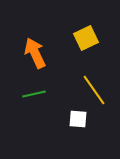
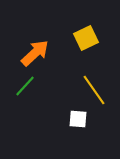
orange arrow: rotated 72 degrees clockwise
green line: moved 9 px left, 8 px up; rotated 35 degrees counterclockwise
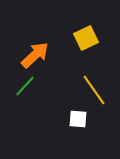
orange arrow: moved 2 px down
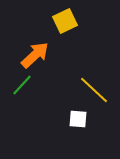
yellow square: moved 21 px left, 17 px up
green line: moved 3 px left, 1 px up
yellow line: rotated 12 degrees counterclockwise
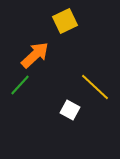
green line: moved 2 px left
yellow line: moved 1 px right, 3 px up
white square: moved 8 px left, 9 px up; rotated 24 degrees clockwise
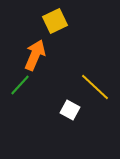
yellow square: moved 10 px left
orange arrow: rotated 24 degrees counterclockwise
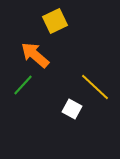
orange arrow: rotated 72 degrees counterclockwise
green line: moved 3 px right
white square: moved 2 px right, 1 px up
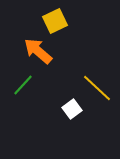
orange arrow: moved 3 px right, 4 px up
yellow line: moved 2 px right, 1 px down
white square: rotated 24 degrees clockwise
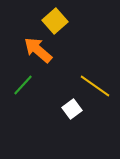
yellow square: rotated 15 degrees counterclockwise
orange arrow: moved 1 px up
yellow line: moved 2 px left, 2 px up; rotated 8 degrees counterclockwise
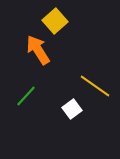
orange arrow: rotated 16 degrees clockwise
green line: moved 3 px right, 11 px down
